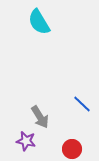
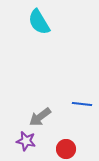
blue line: rotated 36 degrees counterclockwise
gray arrow: rotated 85 degrees clockwise
red circle: moved 6 px left
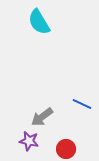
blue line: rotated 18 degrees clockwise
gray arrow: moved 2 px right
purple star: moved 3 px right
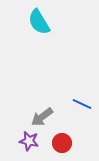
red circle: moved 4 px left, 6 px up
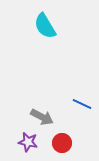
cyan semicircle: moved 6 px right, 4 px down
gray arrow: rotated 115 degrees counterclockwise
purple star: moved 1 px left, 1 px down
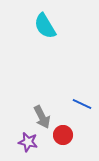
gray arrow: rotated 35 degrees clockwise
red circle: moved 1 px right, 8 px up
